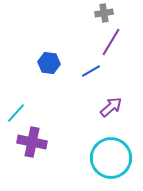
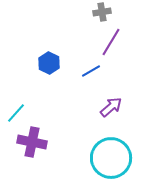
gray cross: moved 2 px left, 1 px up
blue hexagon: rotated 20 degrees clockwise
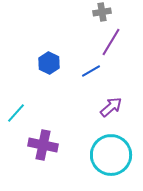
purple cross: moved 11 px right, 3 px down
cyan circle: moved 3 px up
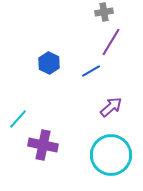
gray cross: moved 2 px right
cyan line: moved 2 px right, 6 px down
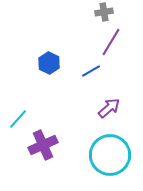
purple arrow: moved 2 px left, 1 px down
purple cross: rotated 36 degrees counterclockwise
cyan circle: moved 1 px left
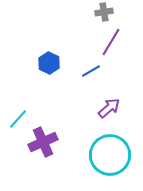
purple cross: moved 3 px up
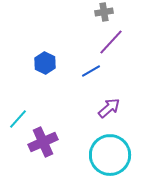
purple line: rotated 12 degrees clockwise
blue hexagon: moved 4 px left
